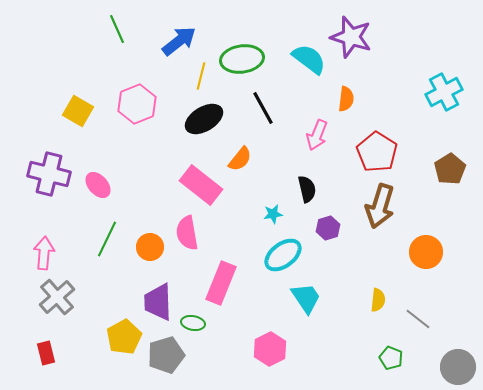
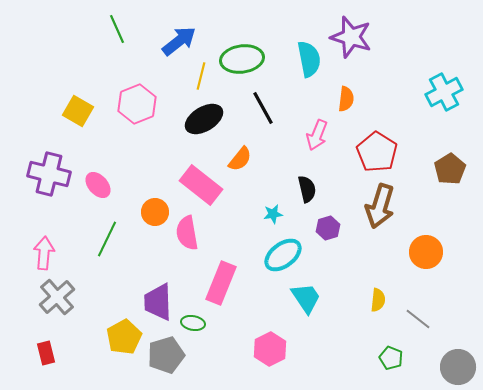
cyan semicircle at (309, 59): rotated 42 degrees clockwise
orange circle at (150, 247): moved 5 px right, 35 px up
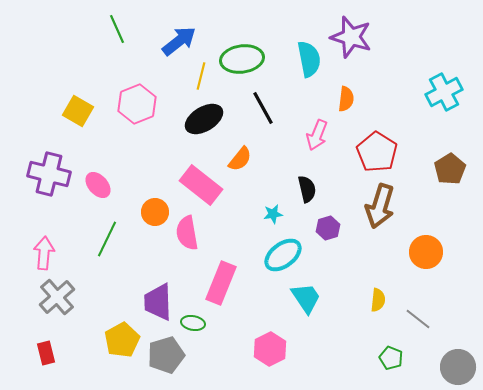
yellow pentagon at (124, 337): moved 2 px left, 3 px down
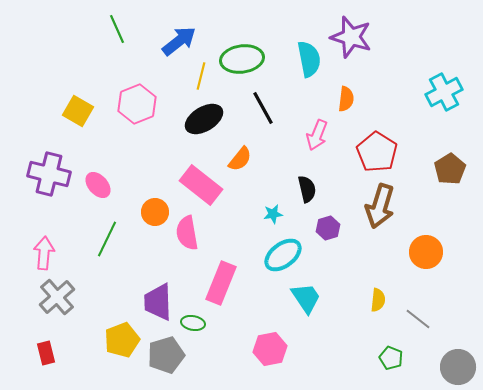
yellow pentagon at (122, 340): rotated 8 degrees clockwise
pink hexagon at (270, 349): rotated 16 degrees clockwise
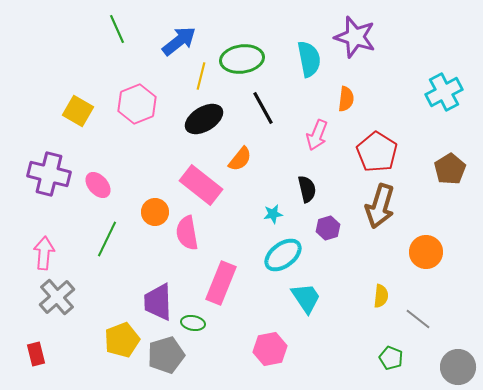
purple star at (351, 37): moved 4 px right
yellow semicircle at (378, 300): moved 3 px right, 4 px up
red rectangle at (46, 353): moved 10 px left, 1 px down
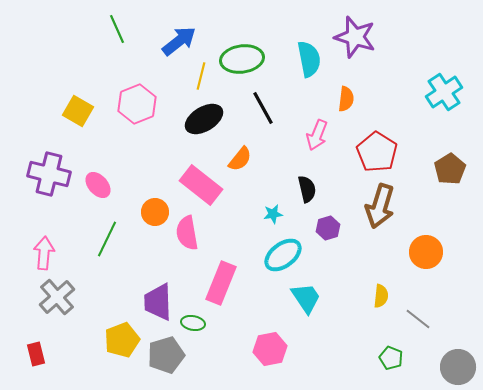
cyan cross at (444, 92): rotated 6 degrees counterclockwise
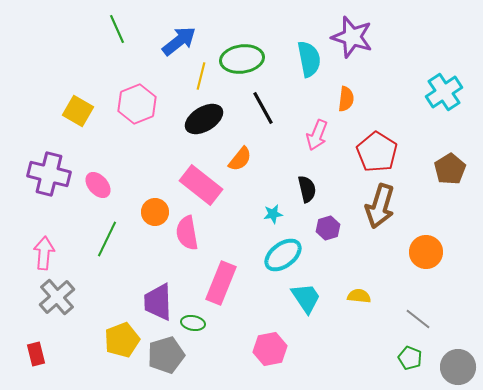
purple star at (355, 37): moved 3 px left
yellow semicircle at (381, 296): moved 22 px left; rotated 90 degrees counterclockwise
green pentagon at (391, 358): moved 19 px right
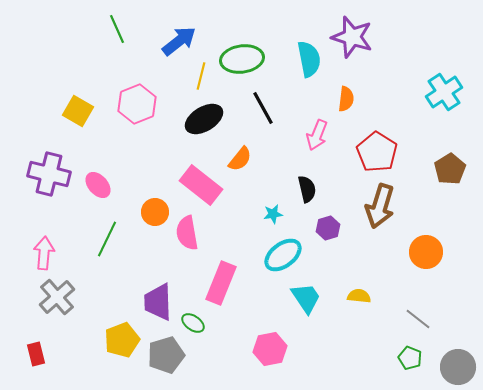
green ellipse at (193, 323): rotated 25 degrees clockwise
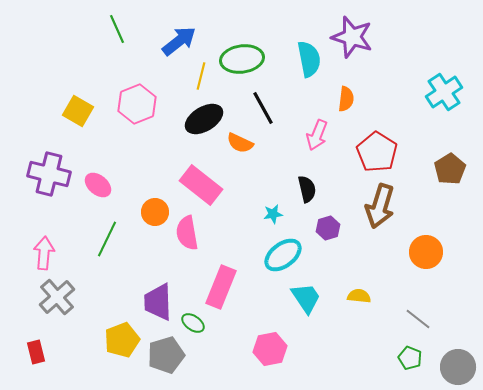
orange semicircle at (240, 159): moved 16 px up; rotated 76 degrees clockwise
pink ellipse at (98, 185): rotated 8 degrees counterclockwise
pink rectangle at (221, 283): moved 4 px down
red rectangle at (36, 354): moved 2 px up
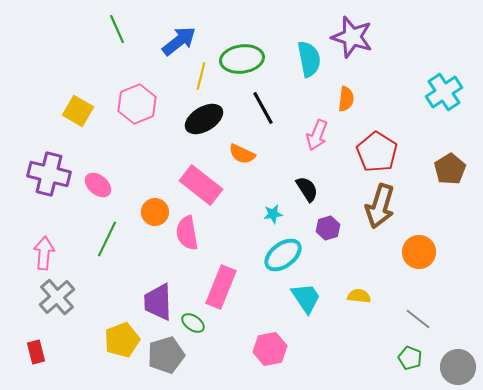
orange semicircle at (240, 143): moved 2 px right, 11 px down
black semicircle at (307, 189): rotated 20 degrees counterclockwise
orange circle at (426, 252): moved 7 px left
